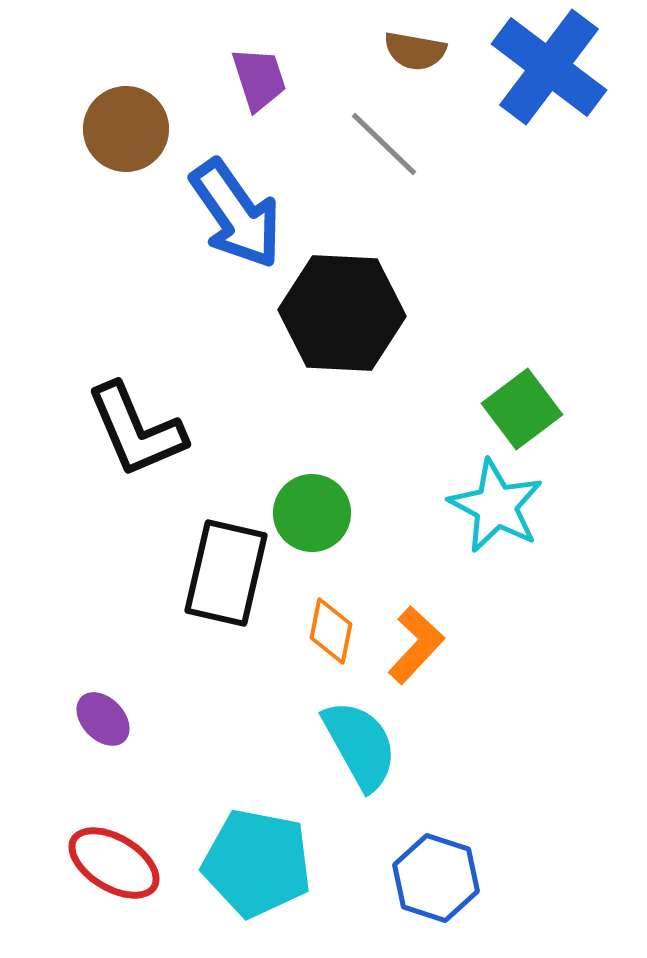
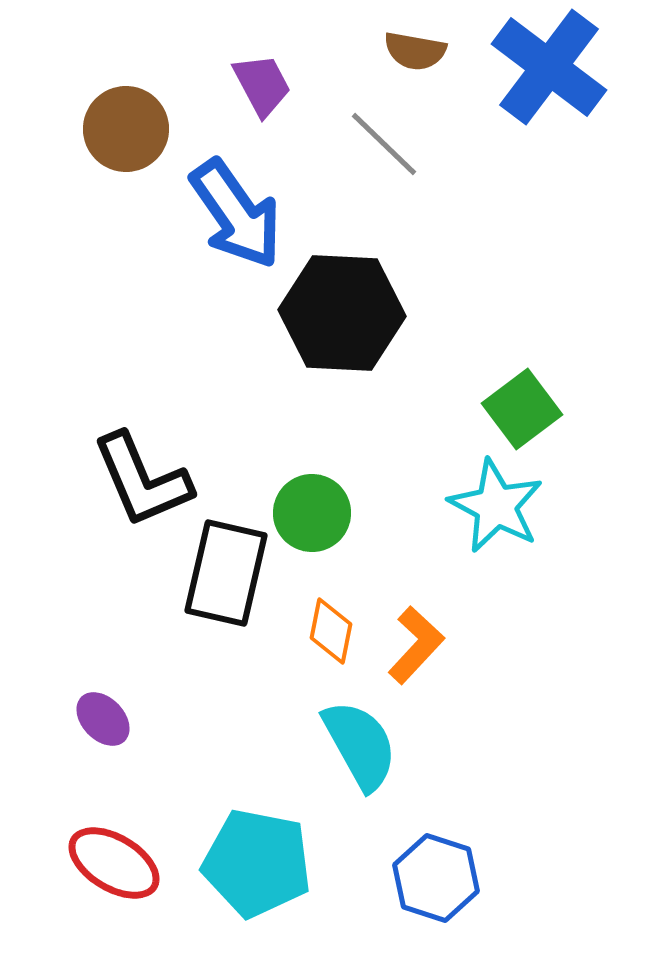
purple trapezoid: moved 3 px right, 6 px down; rotated 10 degrees counterclockwise
black L-shape: moved 6 px right, 50 px down
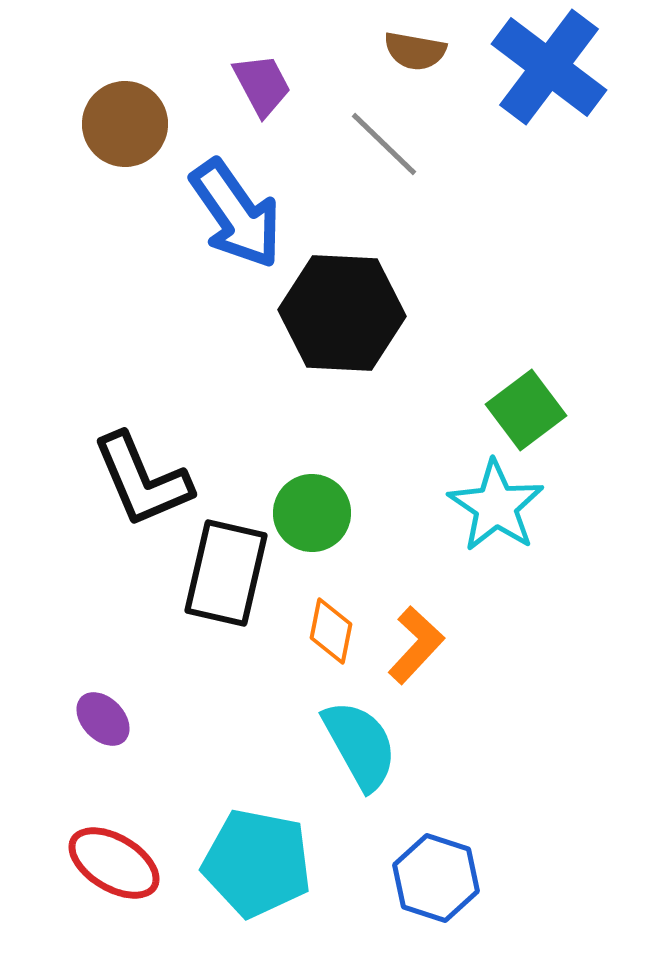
brown circle: moved 1 px left, 5 px up
green square: moved 4 px right, 1 px down
cyan star: rotated 6 degrees clockwise
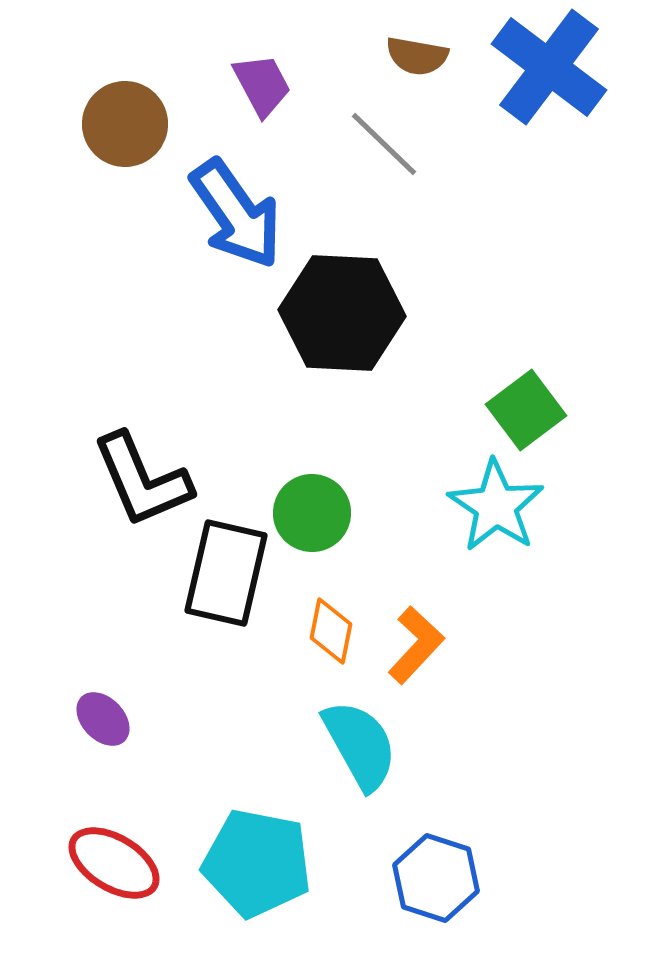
brown semicircle: moved 2 px right, 5 px down
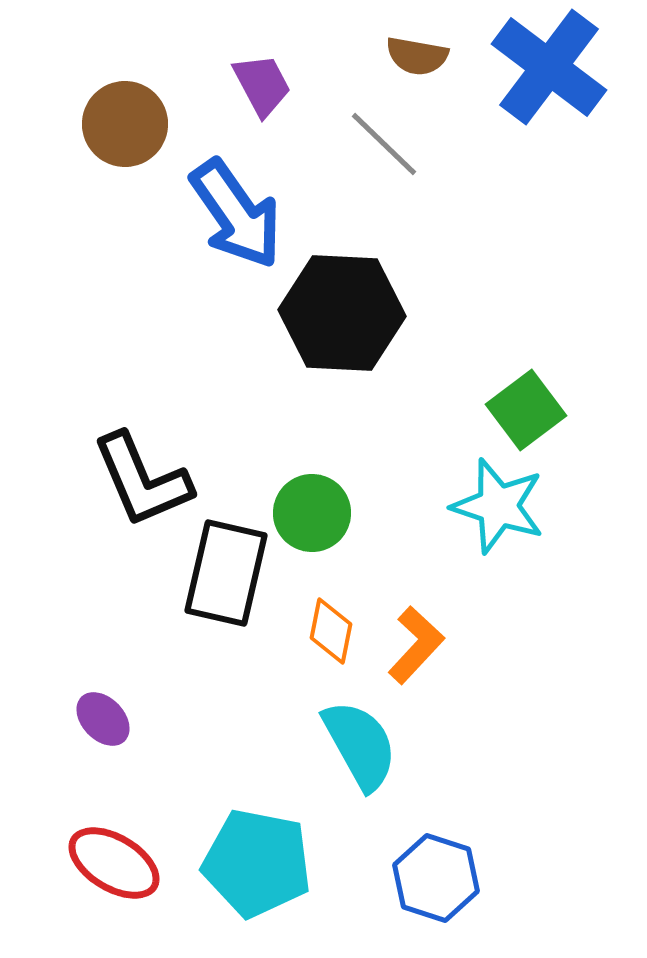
cyan star: moved 2 px right; rotated 16 degrees counterclockwise
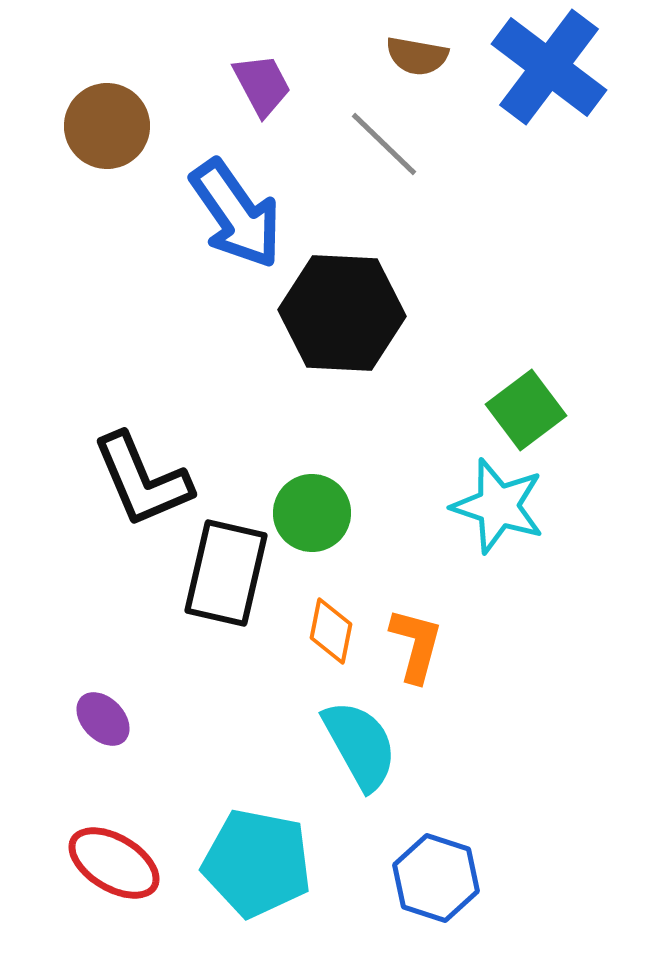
brown circle: moved 18 px left, 2 px down
orange L-shape: rotated 28 degrees counterclockwise
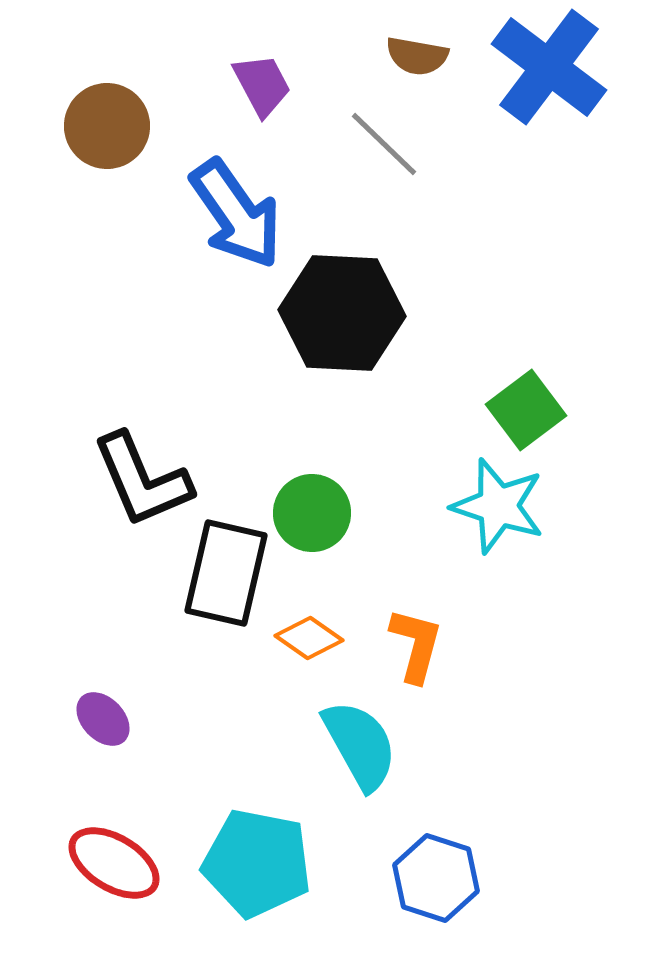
orange diamond: moved 22 px left, 7 px down; rotated 66 degrees counterclockwise
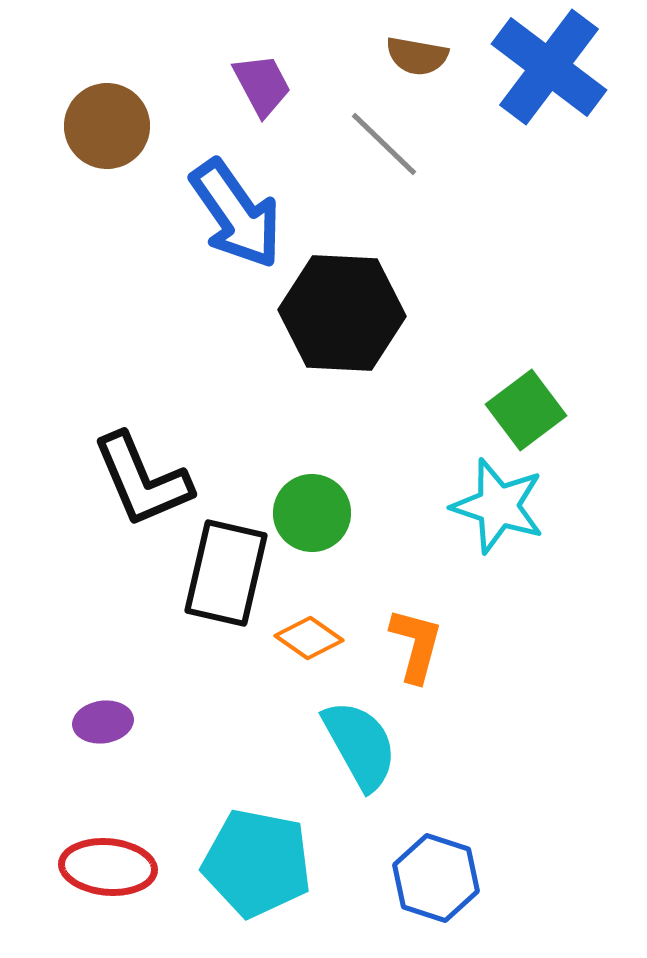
purple ellipse: moved 3 px down; rotated 54 degrees counterclockwise
red ellipse: moved 6 px left, 4 px down; rotated 26 degrees counterclockwise
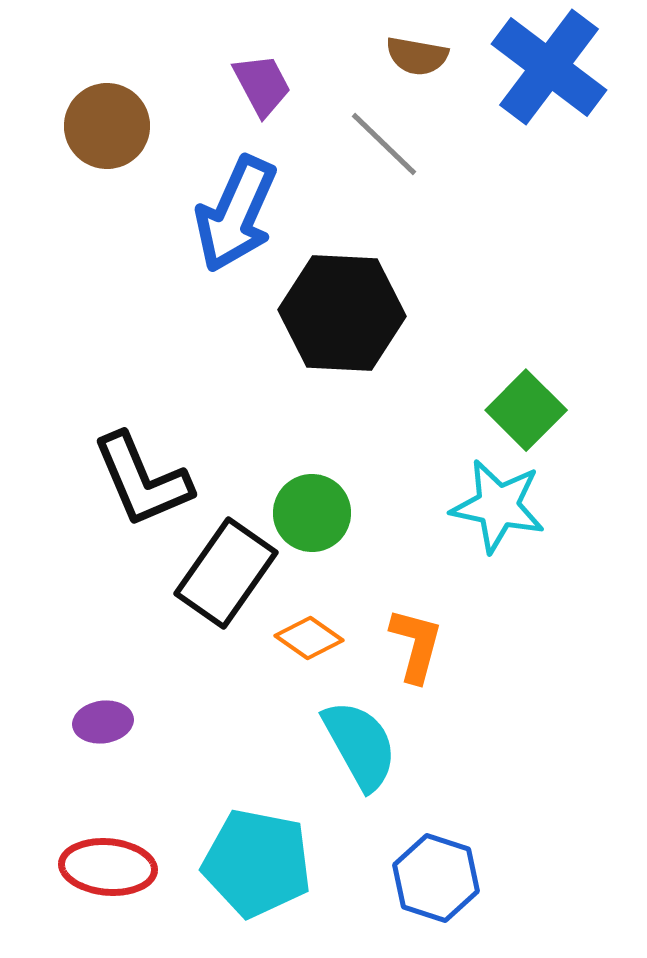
blue arrow: rotated 59 degrees clockwise
green square: rotated 8 degrees counterclockwise
cyan star: rotated 6 degrees counterclockwise
black rectangle: rotated 22 degrees clockwise
